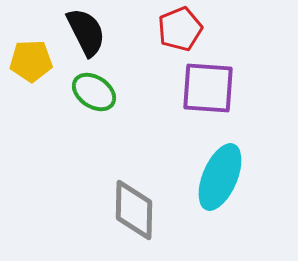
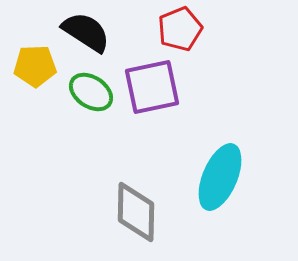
black semicircle: rotated 30 degrees counterclockwise
yellow pentagon: moved 4 px right, 5 px down
purple square: moved 56 px left, 1 px up; rotated 16 degrees counterclockwise
green ellipse: moved 3 px left
gray diamond: moved 2 px right, 2 px down
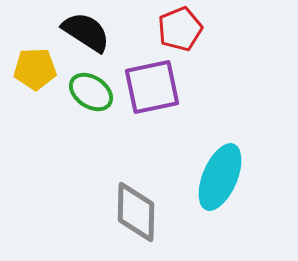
yellow pentagon: moved 3 px down
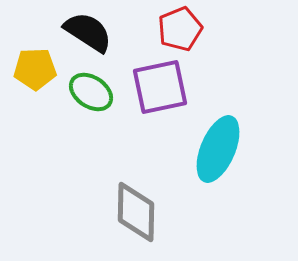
black semicircle: moved 2 px right
purple square: moved 8 px right
cyan ellipse: moved 2 px left, 28 px up
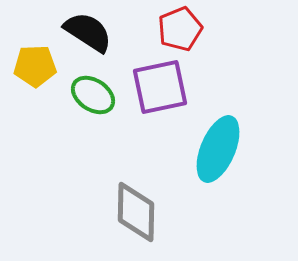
yellow pentagon: moved 3 px up
green ellipse: moved 2 px right, 3 px down
